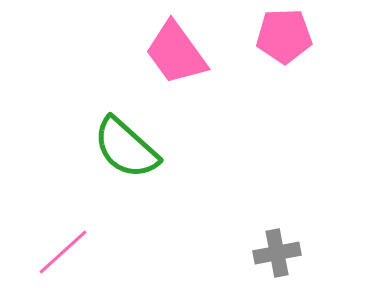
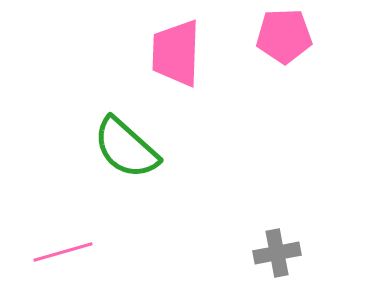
pink trapezoid: rotated 38 degrees clockwise
pink line: rotated 26 degrees clockwise
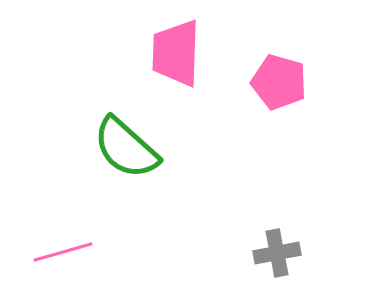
pink pentagon: moved 5 px left, 46 px down; rotated 18 degrees clockwise
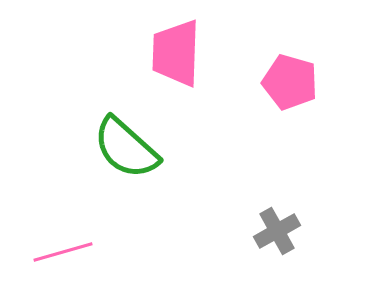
pink pentagon: moved 11 px right
gray cross: moved 22 px up; rotated 18 degrees counterclockwise
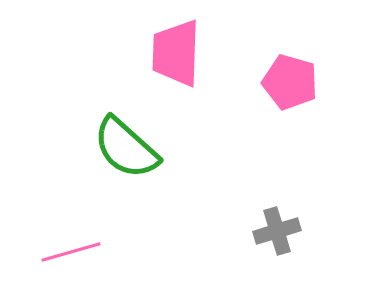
gray cross: rotated 12 degrees clockwise
pink line: moved 8 px right
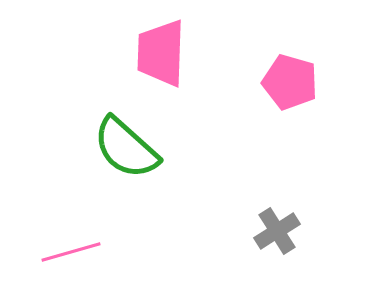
pink trapezoid: moved 15 px left
gray cross: rotated 15 degrees counterclockwise
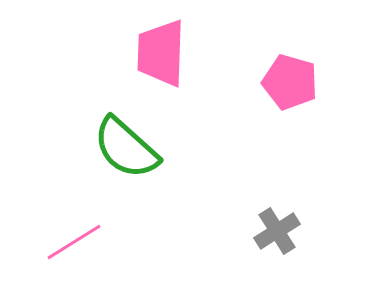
pink line: moved 3 px right, 10 px up; rotated 16 degrees counterclockwise
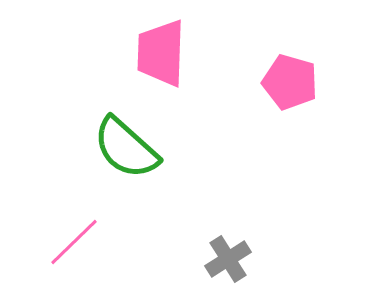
gray cross: moved 49 px left, 28 px down
pink line: rotated 12 degrees counterclockwise
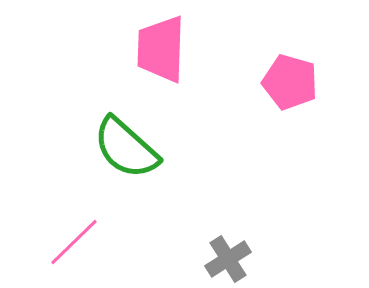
pink trapezoid: moved 4 px up
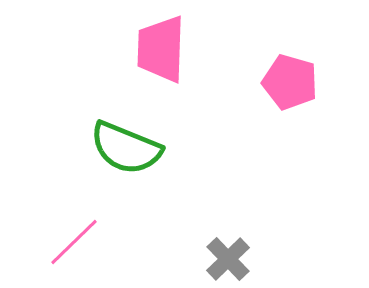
green semicircle: rotated 20 degrees counterclockwise
gray cross: rotated 12 degrees counterclockwise
